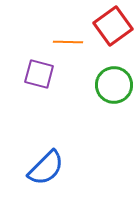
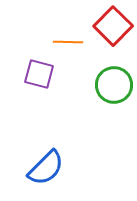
red square: rotated 9 degrees counterclockwise
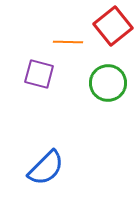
red square: rotated 6 degrees clockwise
green circle: moved 6 px left, 2 px up
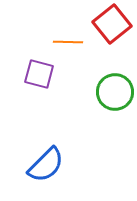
red square: moved 1 px left, 2 px up
green circle: moved 7 px right, 9 px down
blue semicircle: moved 3 px up
